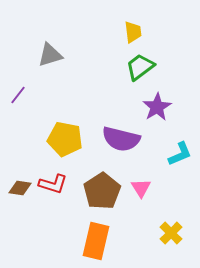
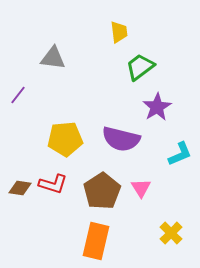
yellow trapezoid: moved 14 px left
gray triangle: moved 3 px right, 3 px down; rotated 24 degrees clockwise
yellow pentagon: rotated 16 degrees counterclockwise
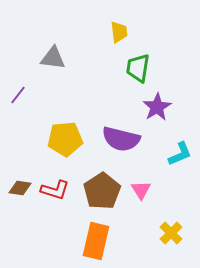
green trapezoid: moved 2 px left, 1 px down; rotated 44 degrees counterclockwise
red L-shape: moved 2 px right, 6 px down
pink triangle: moved 2 px down
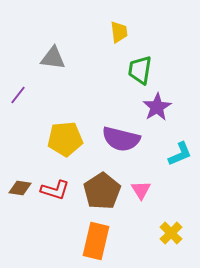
green trapezoid: moved 2 px right, 2 px down
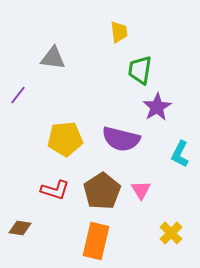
cyan L-shape: rotated 140 degrees clockwise
brown diamond: moved 40 px down
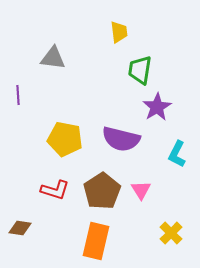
purple line: rotated 42 degrees counterclockwise
yellow pentagon: rotated 16 degrees clockwise
cyan L-shape: moved 3 px left
